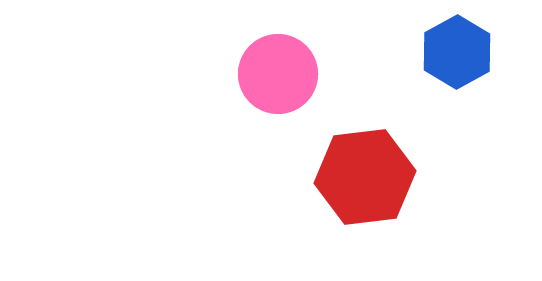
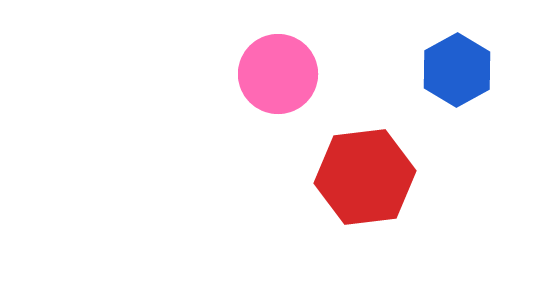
blue hexagon: moved 18 px down
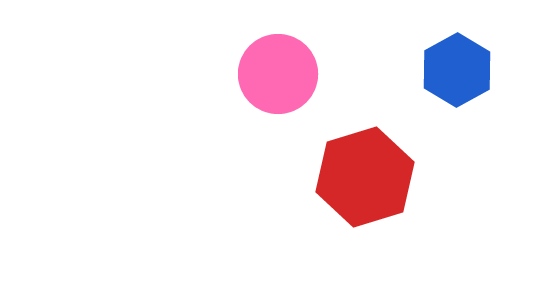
red hexagon: rotated 10 degrees counterclockwise
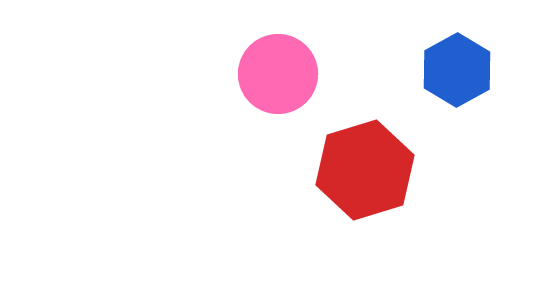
red hexagon: moved 7 px up
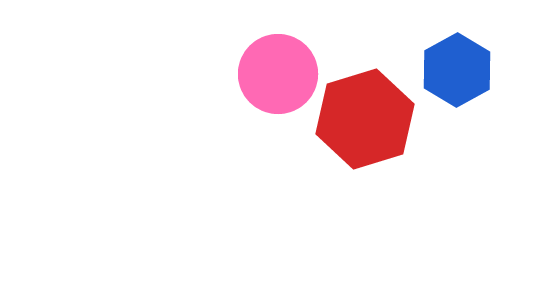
red hexagon: moved 51 px up
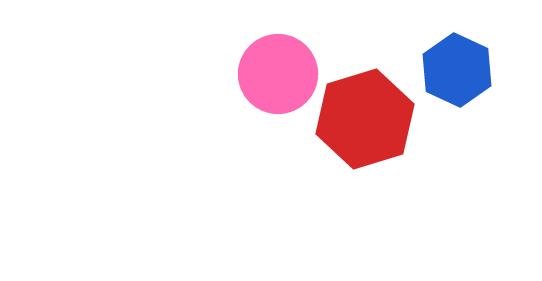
blue hexagon: rotated 6 degrees counterclockwise
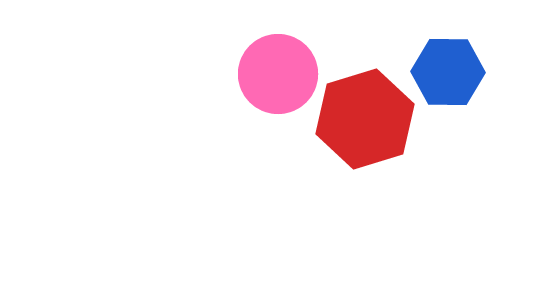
blue hexagon: moved 9 px left, 2 px down; rotated 24 degrees counterclockwise
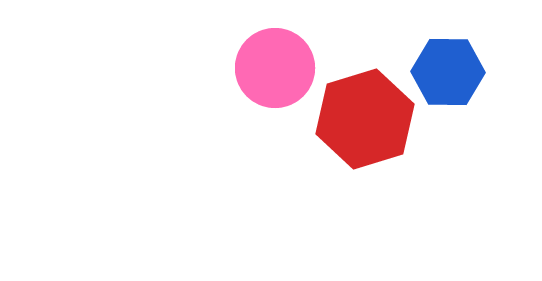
pink circle: moved 3 px left, 6 px up
